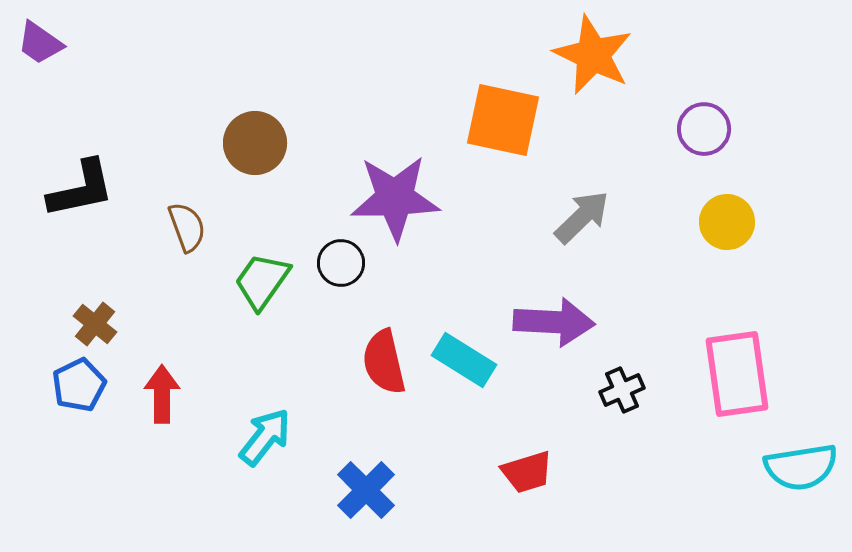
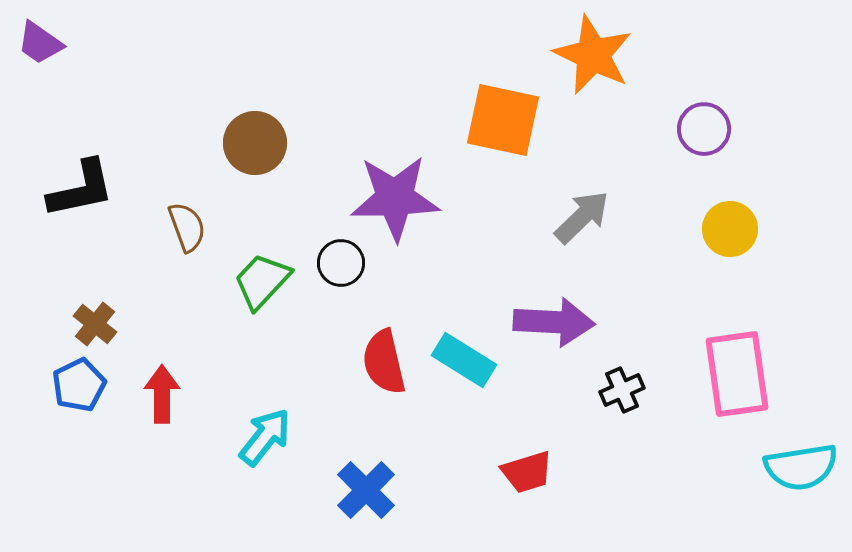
yellow circle: moved 3 px right, 7 px down
green trapezoid: rotated 8 degrees clockwise
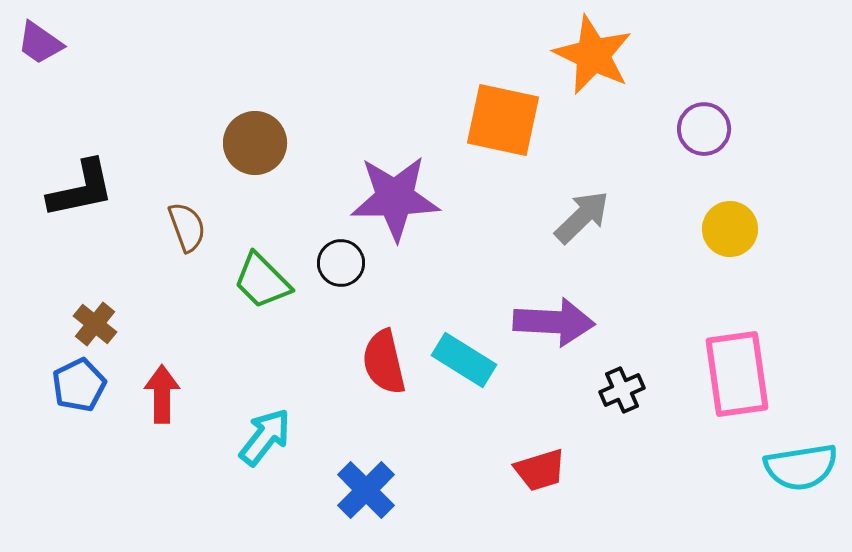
green trapezoid: rotated 88 degrees counterclockwise
red trapezoid: moved 13 px right, 2 px up
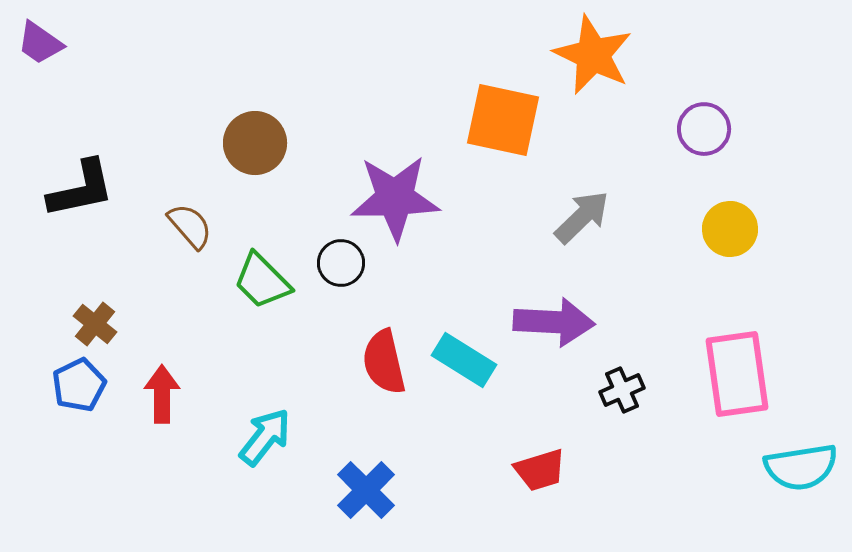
brown semicircle: moved 3 px right, 1 px up; rotated 21 degrees counterclockwise
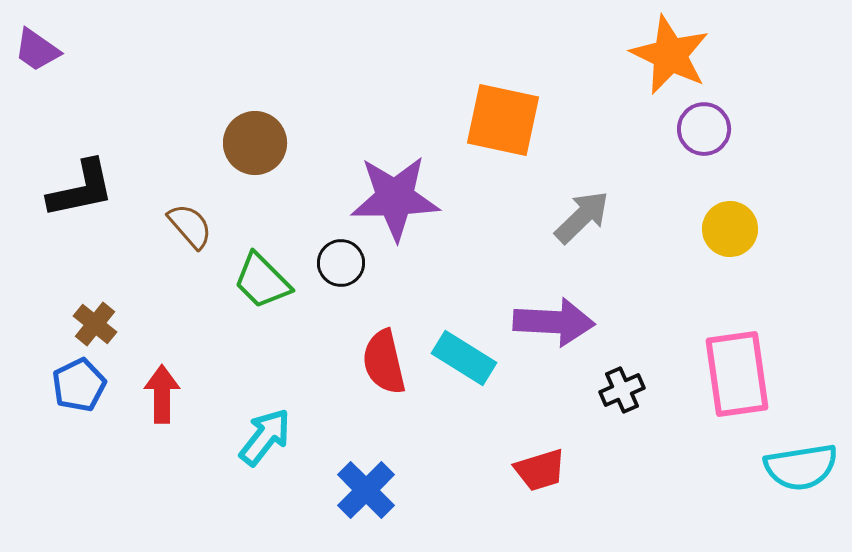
purple trapezoid: moved 3 px left, 7 px down
orange star: moved 77 px right
cyan rectangle: moved 2 px up
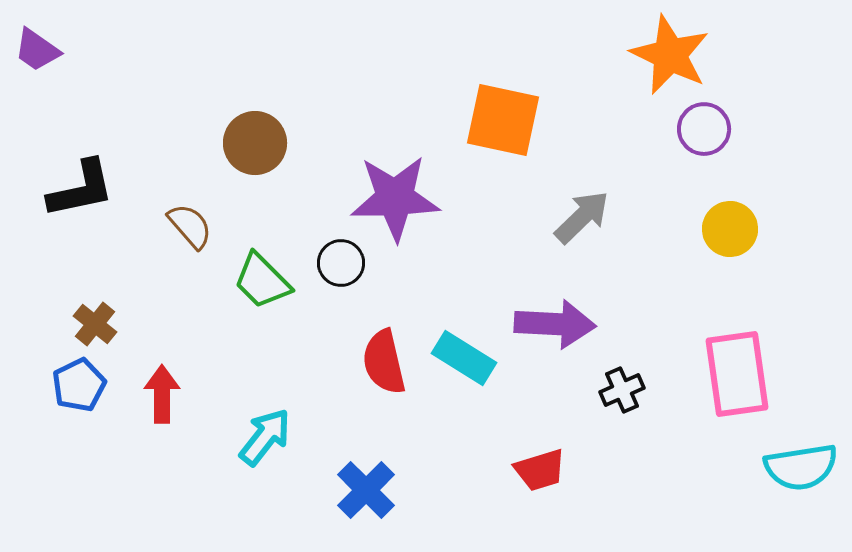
purple arrow: moved 1 px right, 2 px down
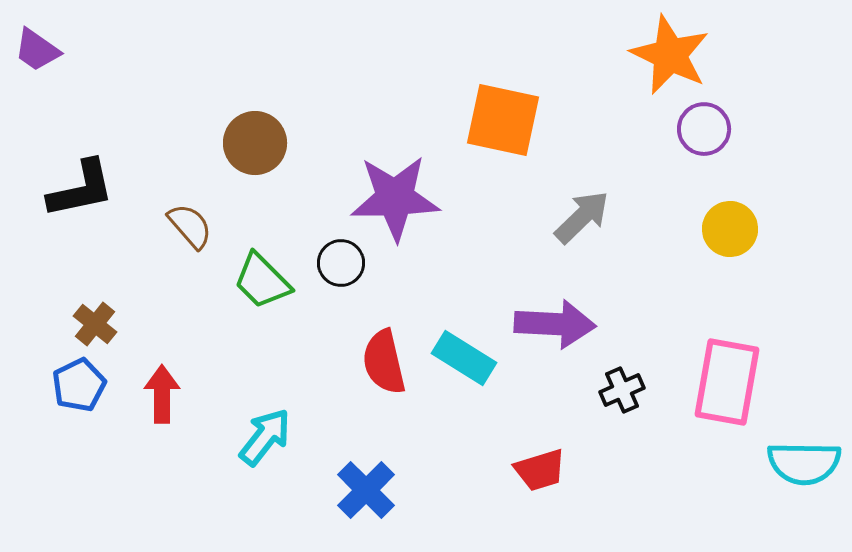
pink rectangle: moved 10 px left, 8 px down; rotated 18 degrees clockwise
cyan semicircle: moved 3 px right, 4 px up; rotated 10 degrees clockwise
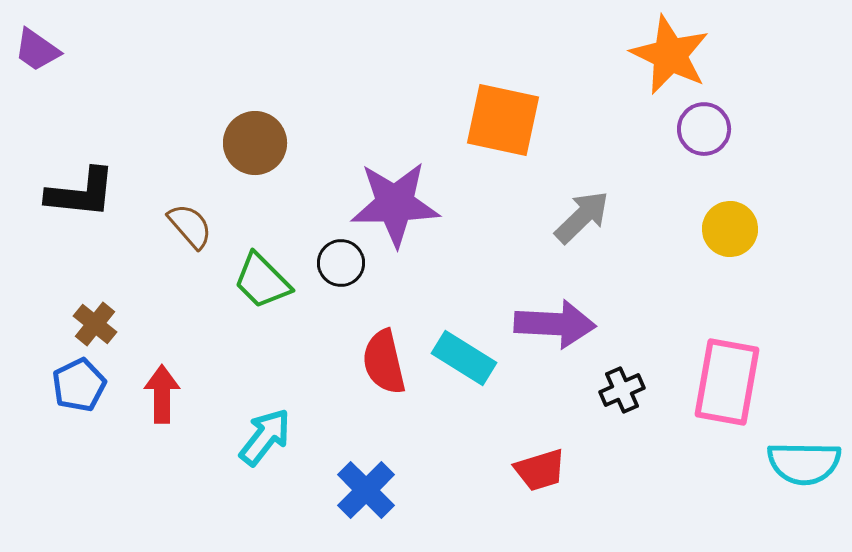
black L-shape: moved 4 px down; rotated 18 degrees clockwise
purple star: moved 6 px down
